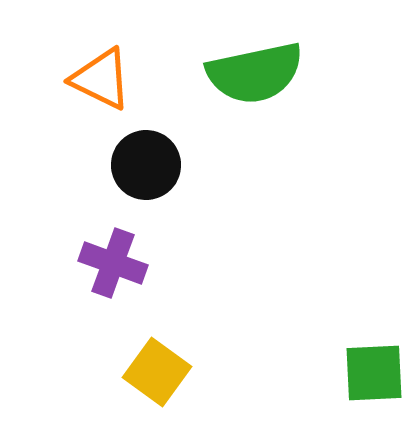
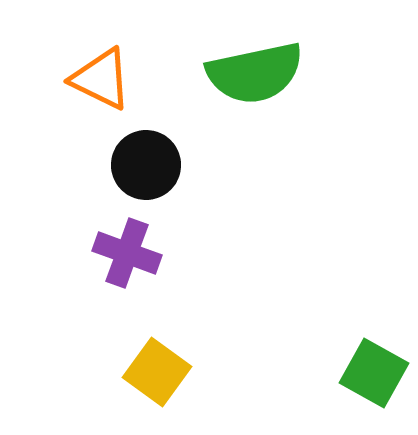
purple cross: moved 14 px right, 10 px up
green square: rotated 32 degrees clockwise
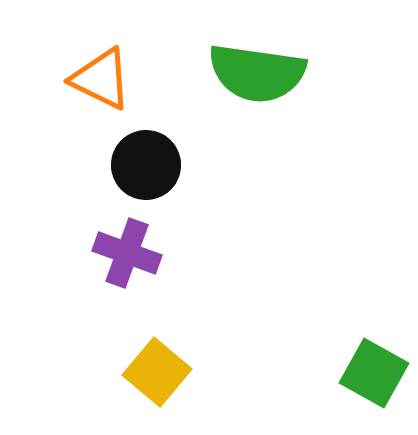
green semicircle: moved 2 px right; rotated 20 degrees clockwise
yellow square: rotated 4 degrees clockwise
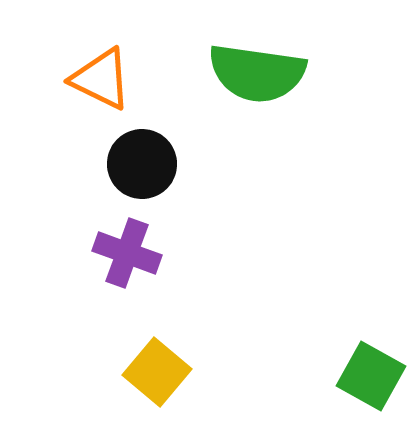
black circle: moved 4 px left, 1 px up
green square: moved 3 px left, 3 px down
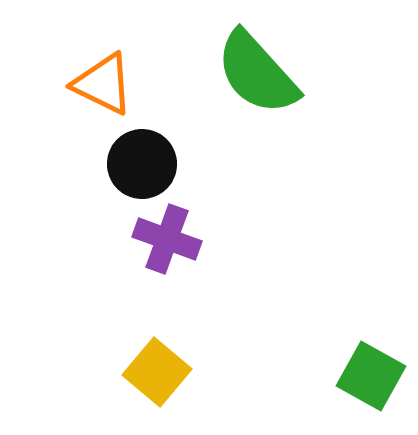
green semicircle: rotated 40 degrees clockwise
orange triangle: moved 2 px right, 5 px down
purple cross: moved 40 px right, 14 px up
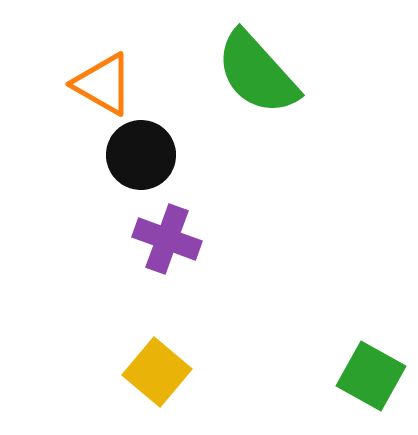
orange triangle: rotated 4 degrees clockwise
black circle: moved 1 px left, 9 px up
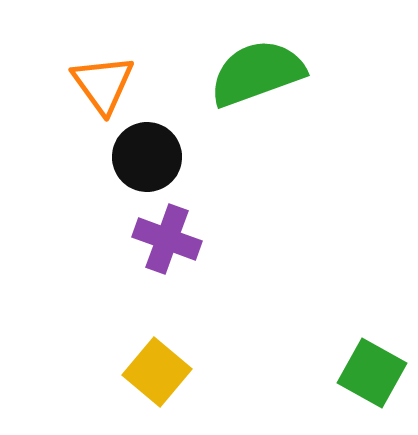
green semicircle: rotated 112 degrees clockwise
orange triangle: rotated 24 degrees clockwise
black circle: moved 6 px right, 2 px down
green square: moved 1 px right, 3 px up
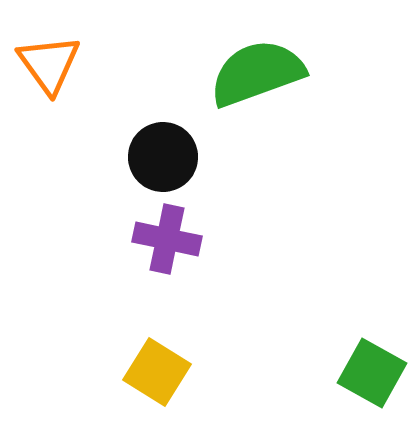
orange triangle: moved 54 px left, 20 px up
black circle: moved 16 px right
purple cross: rotated 8 degrees counterclockwise
yellow square: rotated 8 degrees counterclockwise
